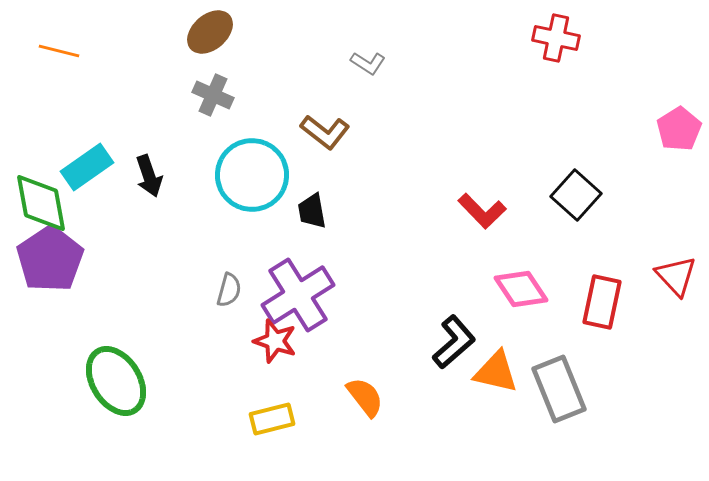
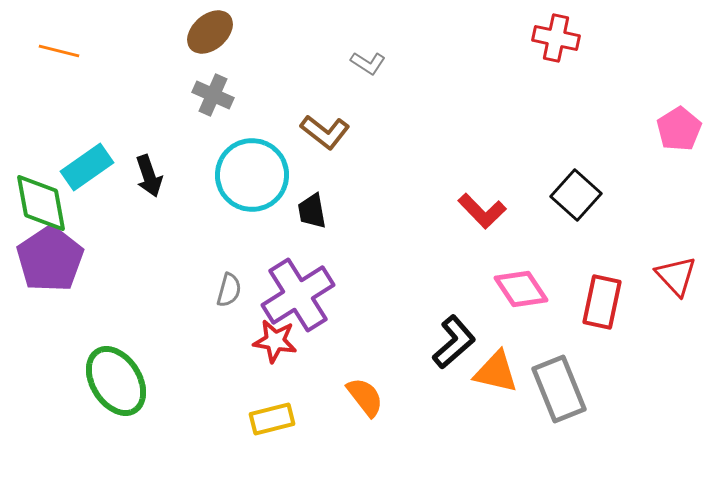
red star: rotated 9 degrees counterclockwise
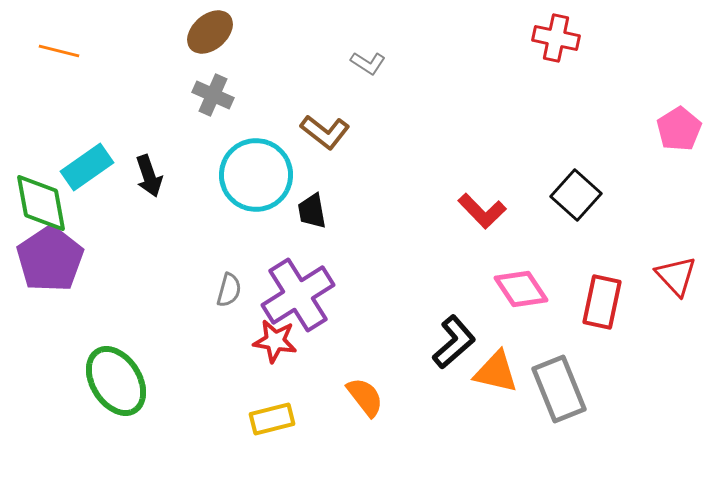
cyan circle: moved 4 px right
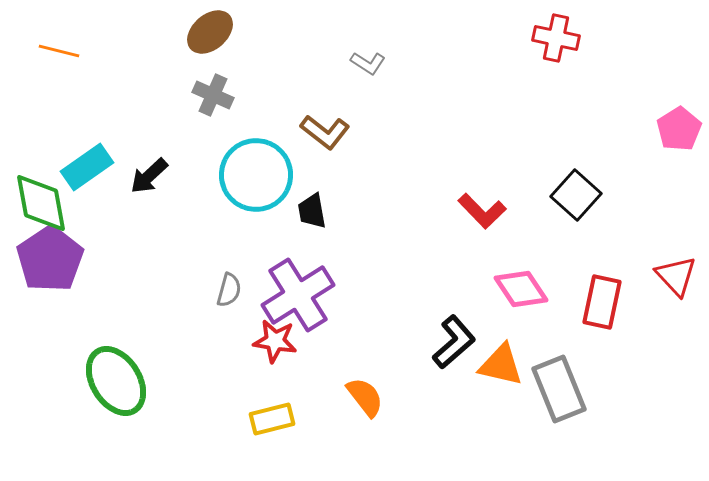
black arrow: rotated 66 degrees clockwise
orange triangle: moved 5 px right, 7 px up
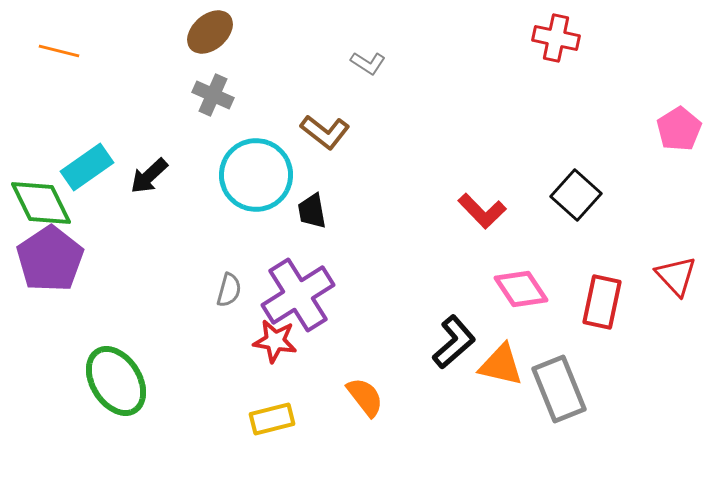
green diamond: rotated 16 degrees counterclockwise
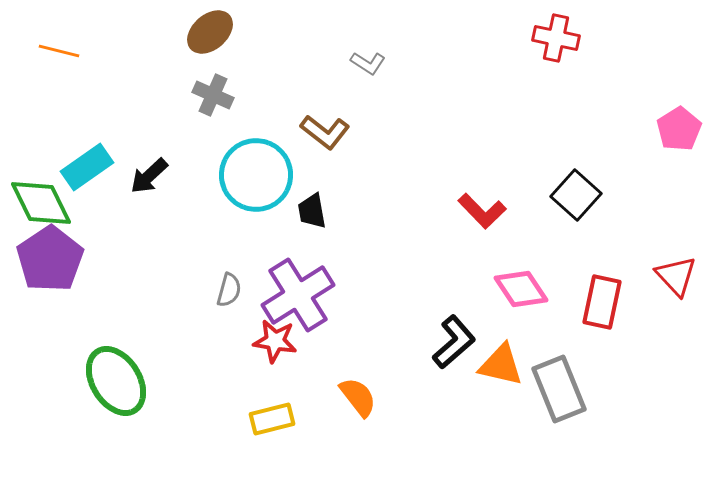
orange semicircle: moved 7 px left
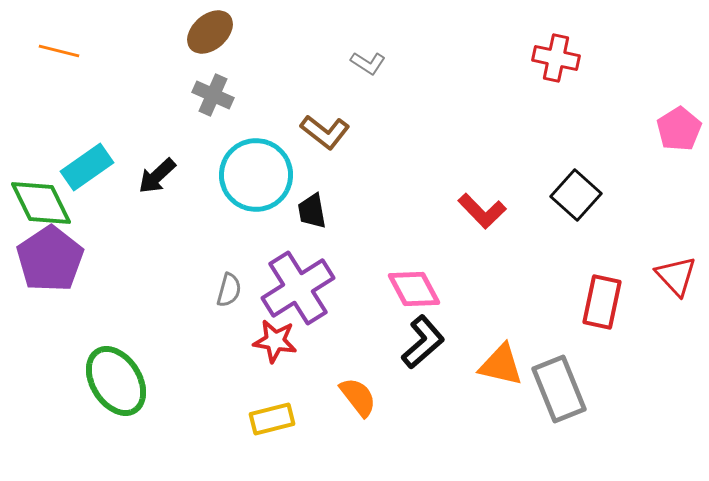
red cross: moved 20 px down
black arrow: moved 8 px right
pink diamond: moved 107 px left; rotated 6 degrees clockwise
purple cross: moved 7 px up
black L-shape: moved 31 px left
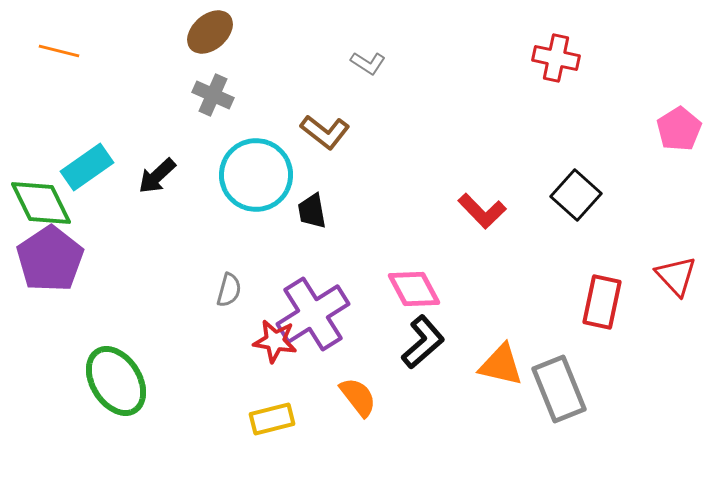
purple cross: moved 15 px right, 26 px down
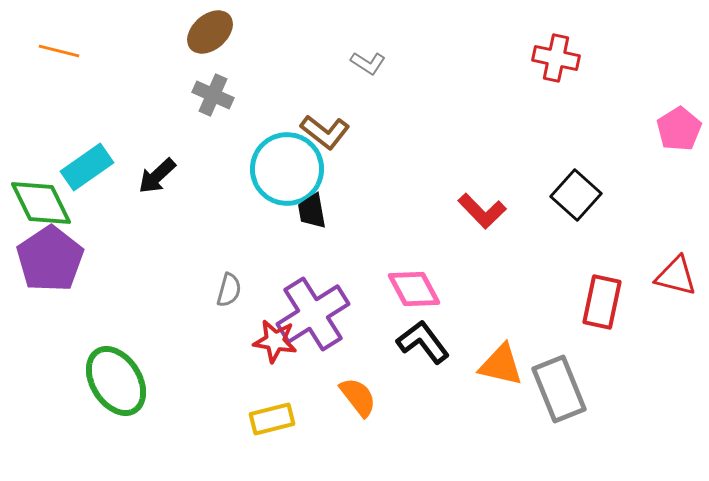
cyan circle: moved 31 px right, 6 px up
red triangle: rotated 33 degrees counterclockwise
black L-shape: rotated 86 degrees counterclockwise
